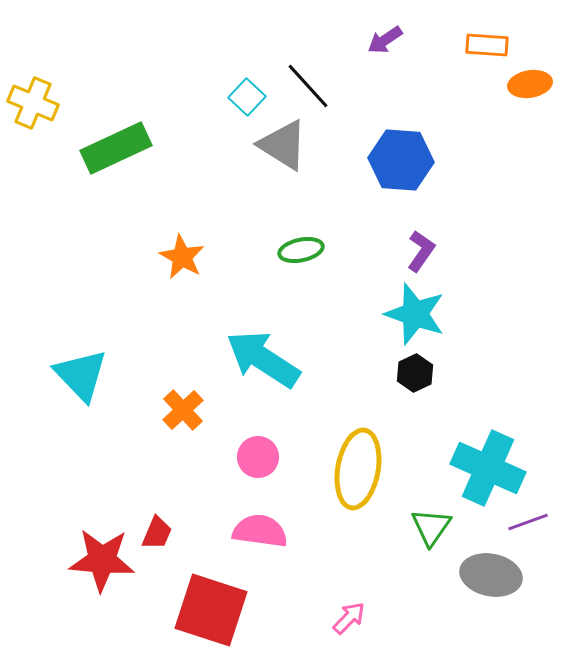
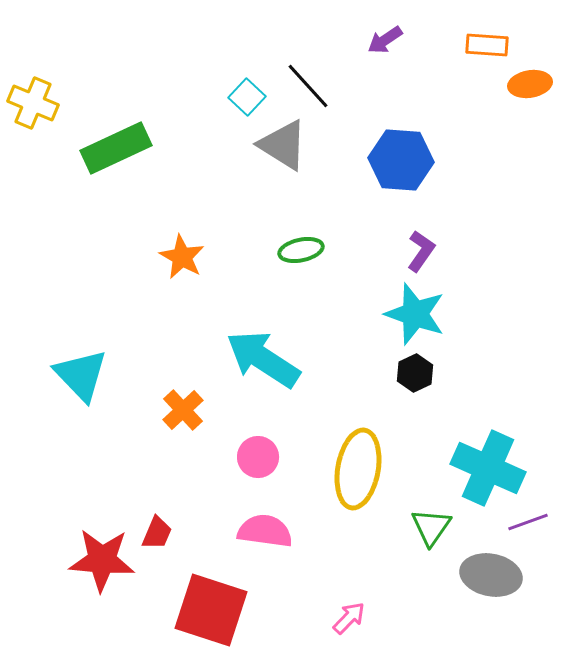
pink semicircle: moved 5 px right
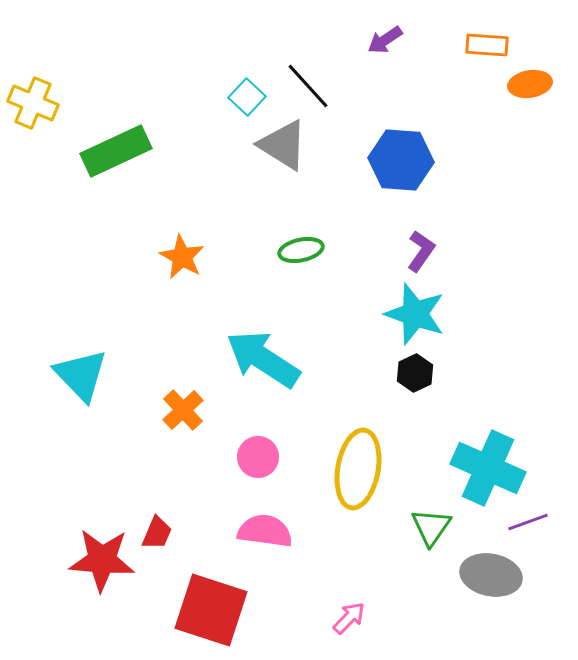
green rectangle: moved 3 px down
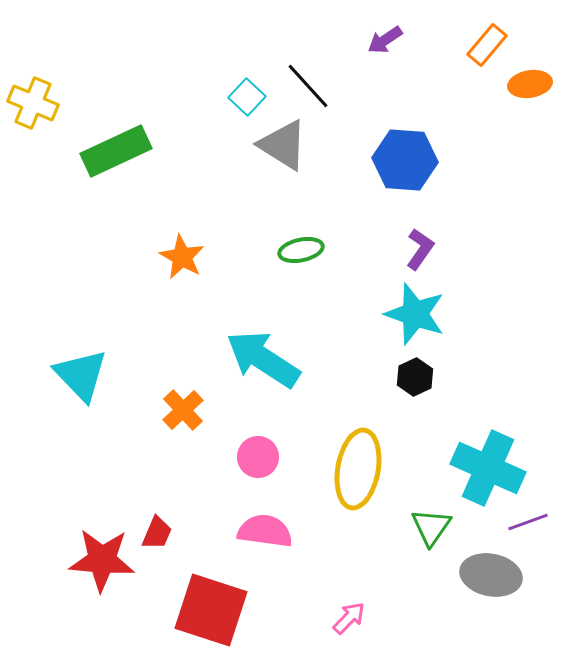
orange rectangle: rotated 54 degrees counterclockwise
blue hexagon: moved 4 px right
purple L-shape: moved 1 px left, 2 px up
black hexagon: moved 4 px down
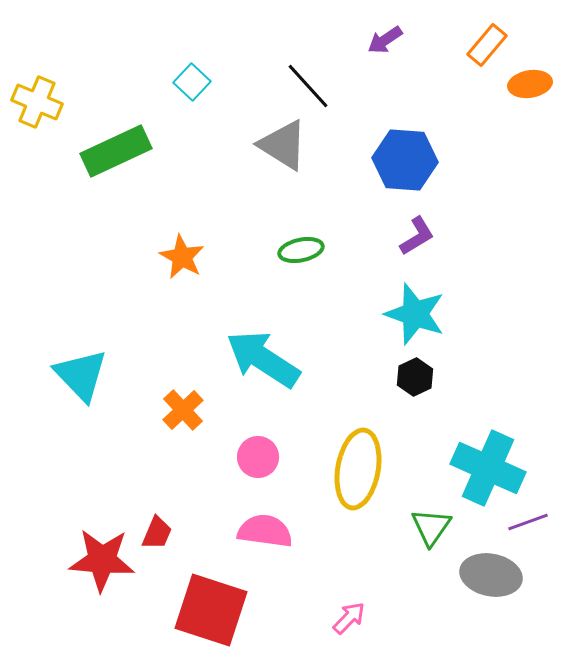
cyan square: moved 55 px left, 15 px up
yellow cross: moved 4 px right, 1 px up
purple L-shape: moved 3 px left, 13 px up; rotated 24 degrees clockwise
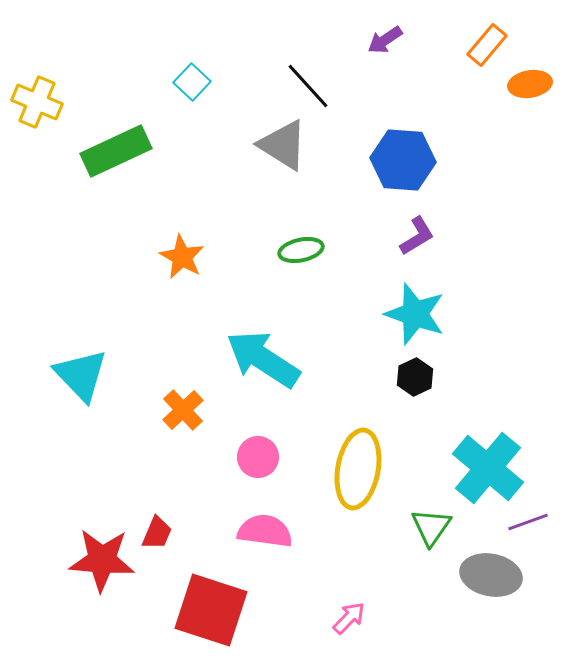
blue hexagon: moved 2 px left
cyan cross: rotated 16 degrees clockwise
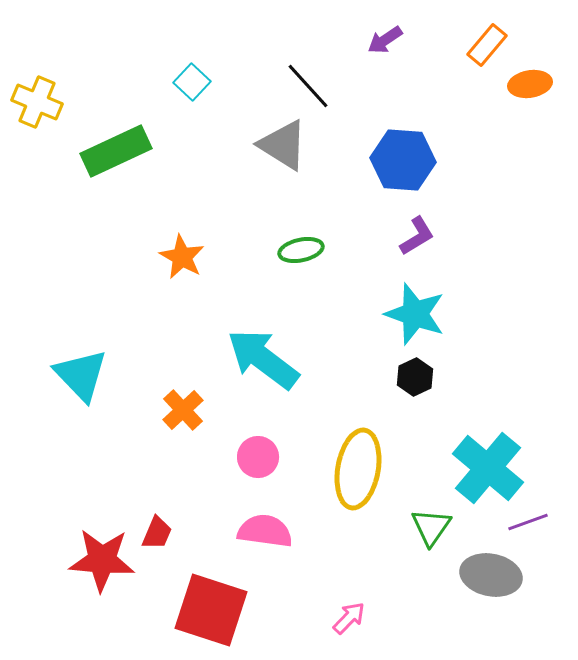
cyan arrow: rotated 4 degrees clockwise
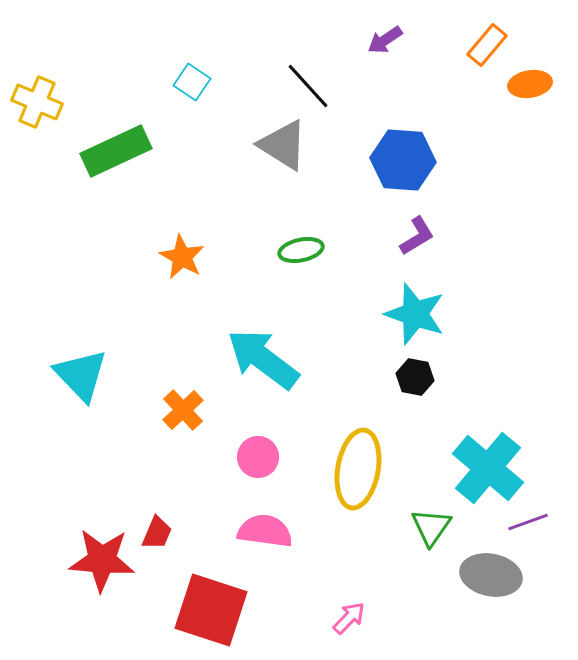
cyan square: rotated 9 degrees counterclockwise
black hexagon: rotated 24 degrees counterclockwise
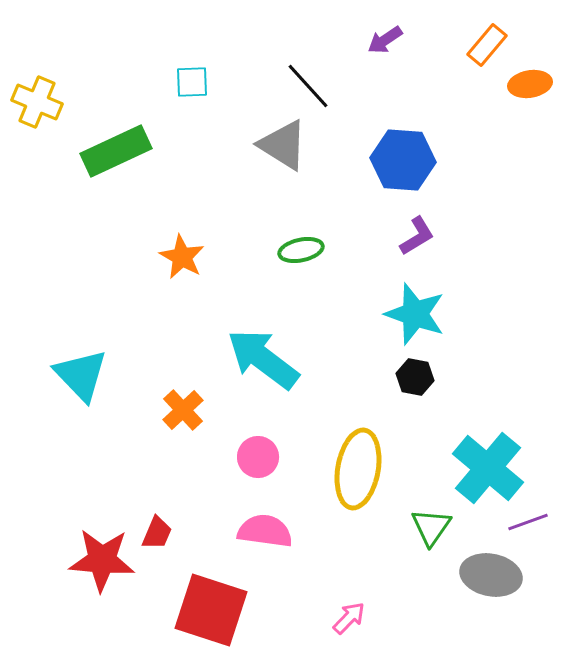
cyan square: rotated 36 degrees counterclockwise
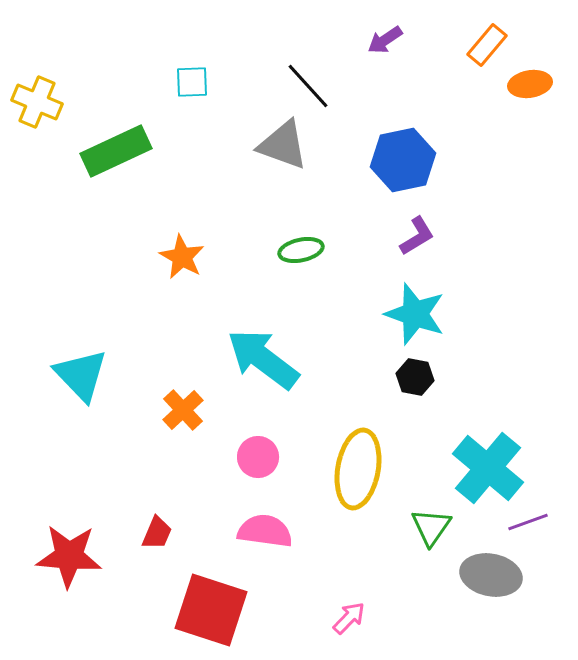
gray triangle: rotated 12 degrees counterclockwise
blue hexagon: rotated 16 degrees counterclockwise
red star: moved 33 px left, 4 px up
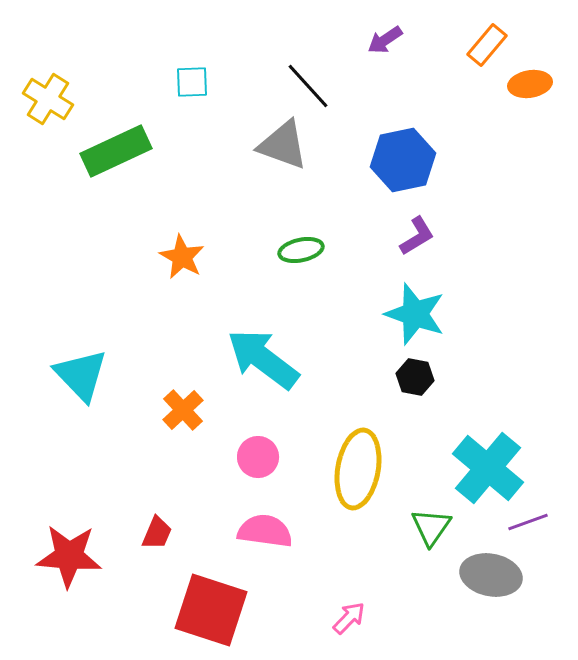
yellow cross: moved 11 px right, 3 px up; rotated 9 degrees clockwise
